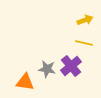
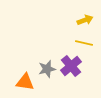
gray star: rotated 24 degrees counterclockwise
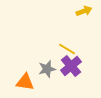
yellow arrow: moved 1 px left, 9 px up
yellow line: moved 17 px left, 6 px down; rotated 18 degrees clockwise
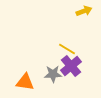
gray star: moved 6 px right, 5 px down; rotated 12 degrees clockwise
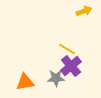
gray star: moved 3 px right, 4 px down
orange triangle: rotated 18 degrees counterclockwise
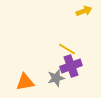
purple cross: rotated 20 degrees clockwise
gray star: rotated 12 degrees counterclockwise
